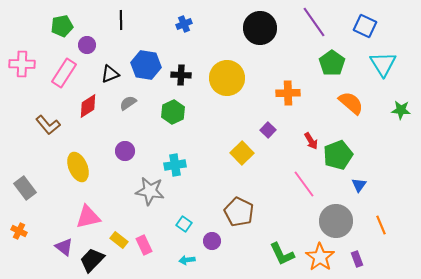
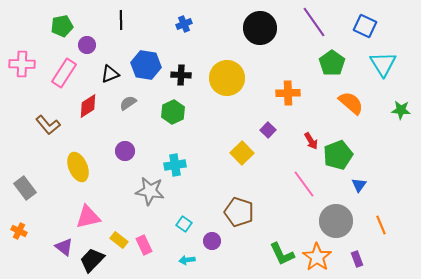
brown pentagon at (239, 212): rotated 8 degrees counterclockwise
orange star at (320, 257): moved 3 px left
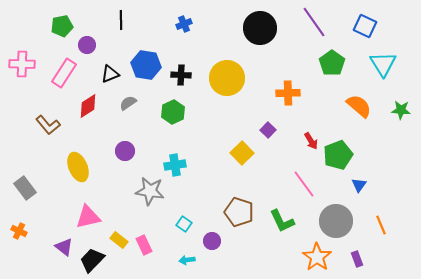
orange semicircle at (351, 103): moved 8 px right, 3 px down
green L-shape at (282, 254): moved 33 px up
